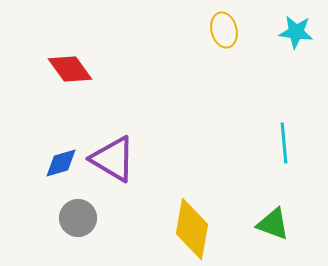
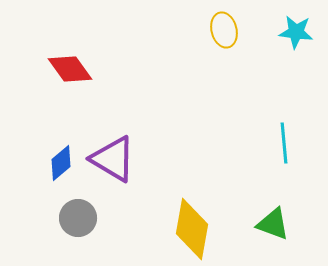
blue diamond: rotated 24 degrees counterclockwise
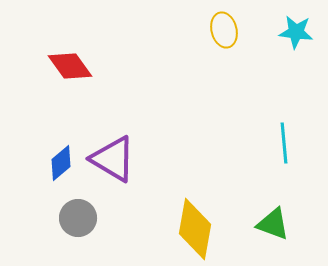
red diamond: moved 3 px up
yellow diamond: moved 3 px right
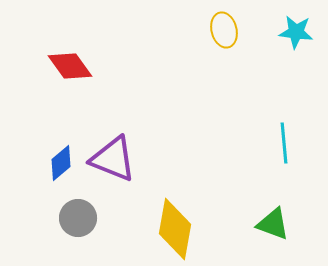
purple triangle: rotated 9 degrees counterclockwise
yellow diamond: moved 20 px left
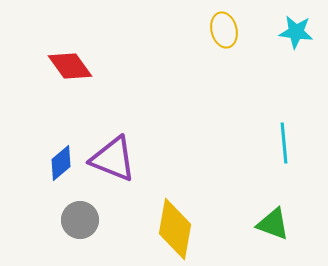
gray circle: moved 2 px right, 2 px down
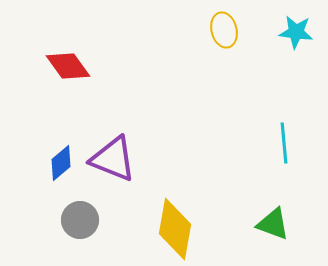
red diamond: moved 2 px left
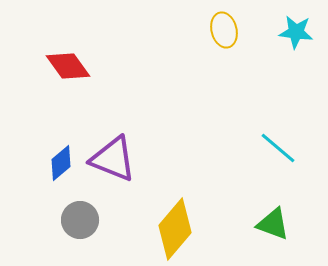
cyan line: moved 6 px left, 5 px down; rotated 45 degrees counterclockwise
yellow diamond: rotated 30 degrees clockwise
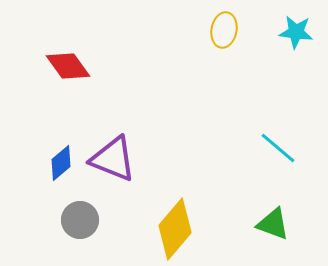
yellow ellipse: rotated 24 degrees clockwise
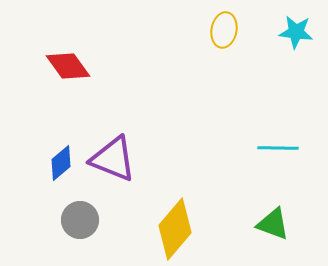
cyan line: rotated 39 degrees counterclockwise
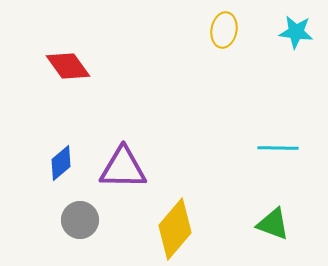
purple triangle: moved 10 px right, 9 px down; rotated 21 degrees counterclockwise
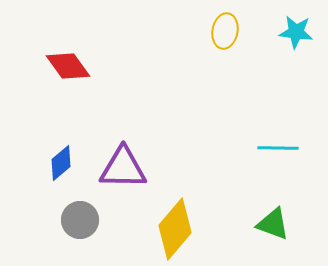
yellow ellipse: moved 1 px right, 1 px down
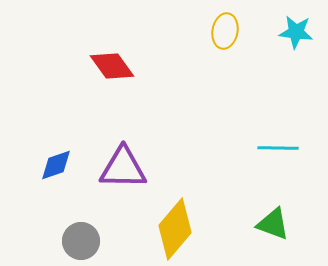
red diamond: moved 44 px right
blue diamond: moved 5 px left, 2 px down; rotated 21 degrees clockwise
gray circle: moved 1 px right, 21 px down
